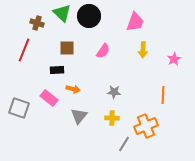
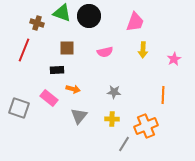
green triangle: rotated 24 degrees counterclockwise
pink semicircle: moved 2 px right, 1 px down; rotated 42 degrees clockwise
yellow cross: moved 1 px down
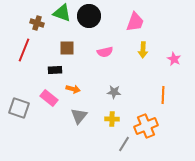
pink star: rotated 16 degrees counterclockwise
black rectangle: moved 2 px left
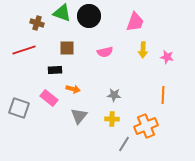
red line: rotated 50 degrees clockwise
pink star: moved 7 px left, 2 px up; rotated 16 degrees counterclockwise
gray star: moved 3 px down
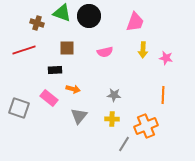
pink star: moved 1 px left, 1 px down
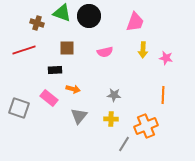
yellow cross: moved 1 px left
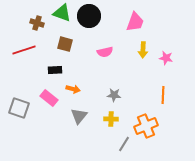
brown square: moved 2 px left, 4 px up; rotated 14 degrees clockwise
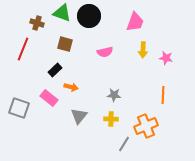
red line: moved 1 px left, 1 px up; rotated 50 degrees counterclockwise
black rectangle: rotated 40 degrees counterclockwise
orange arrow: moved 2 px left, 2 px up
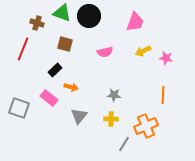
yellow arrow: moved 1 px down; rotated 63 degrees clockwise
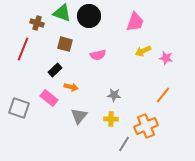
pink semicircle: moved 7 px left, 3 px down
orange line: rotated 36 degrees clockwise
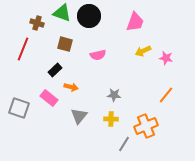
orange line: moved 3 px right
